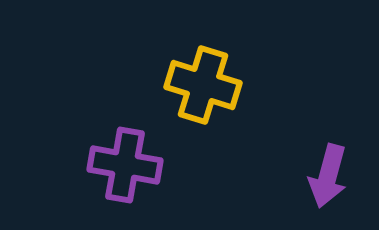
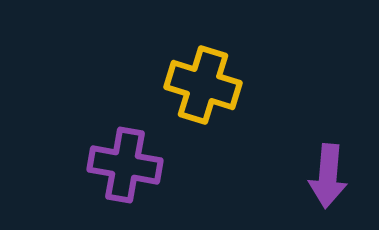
purple arrow: rotated 10 degrees counterclockwise
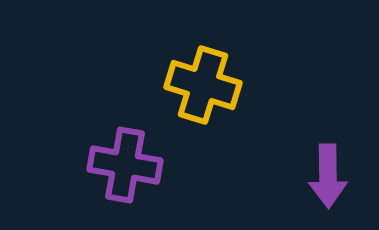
purple arrow: rotated 6 degrees counterclockwise
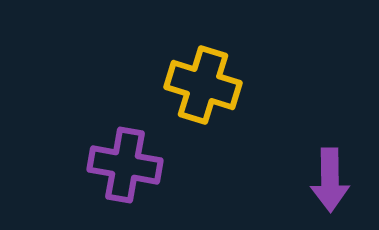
purple arrow: moved 2 px right, 4 px down
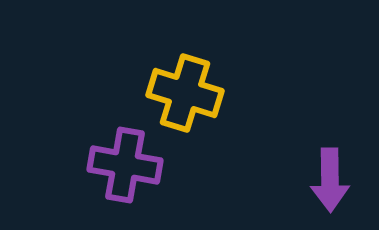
yellow cross: moved 18 px left, 8 px down
